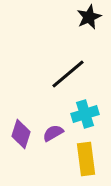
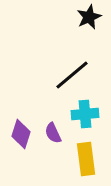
black line: moved 4 px right, 1 px down
cyan cross: rotated 12 degrees clockwise
purple semicircle: rotated 85 degrees counterclockwise
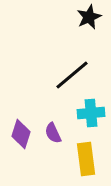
cyan cross: moved 6 px right, 1 px up
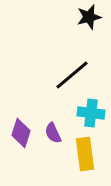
black star: rotated 10 degrees clockwise
cyan cross: rotated 12 degrees clockwise
purple diamond: moved 1 px up
yellow rectangle: moved 1 px left, 5 px up
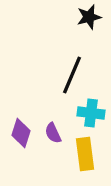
black line: rotated 27 degrees counterclockwise
